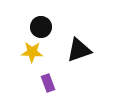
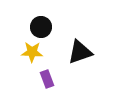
black triangle: moved 1 px right, 2 px down
purple rectangle: moved 1 px left, 4 px up
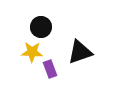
purple rectangle: moved 3 px right, 10 px up
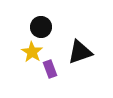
yellow star: rotated 30 degrees clockwise
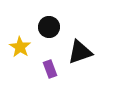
black circle: moved 8 px right
yellow star: moved 12 px left, 5 px up
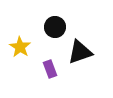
black circle: moved 6 px right
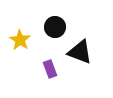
yellow star: moved 7 px up
black triangle: rotated 40 degrees clockwise
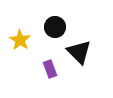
black triangle: moved 1 px left; rotated 24 degrees clockwise
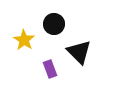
black circle: moved 1 px left, 3 px up
yellow star: moved 4 px right
